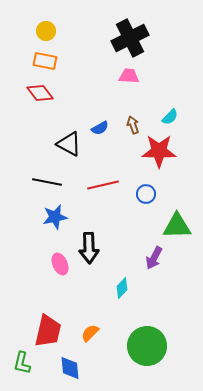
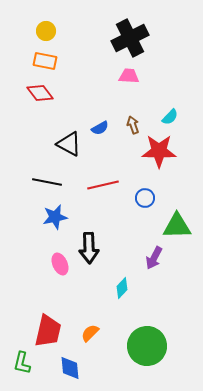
blue circle: moved 1 px left, 4 px down
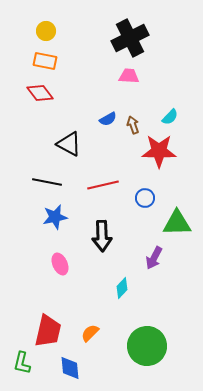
blue semicircle: moved 8 px right, 9 px up
green triangle: moved 3 px up
black arrow: moved 13 px right, 12 px up
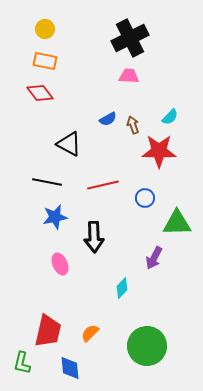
yellow circle: moved 1 px left, 2 px up
black arrow: moved 8 px left, 1 px down
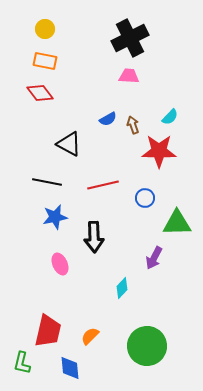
orange semicircle: moved 3 px down
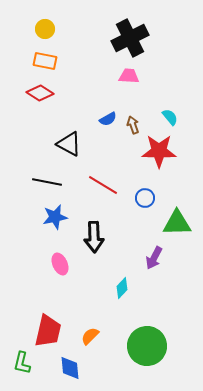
red diamond: rotated 20 degrees counterclockwise
cyan semicircle: rotated 84 degrees counterclockwise
red line: rotated 44 degrees clockwise
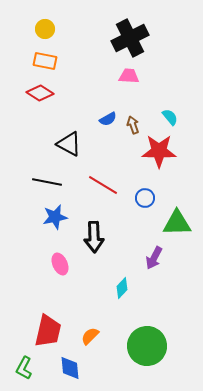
green L-shape: moved 2 px right, 5 px down; rotated 15 degrees clockwise
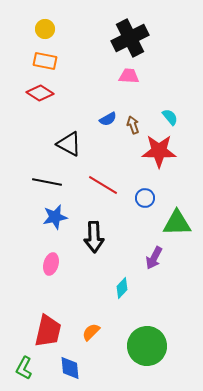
pink ellipse: moved 9 px left; rotated 40 degrees clockwise
orange semicircle: moved 1 px right, 4 px up
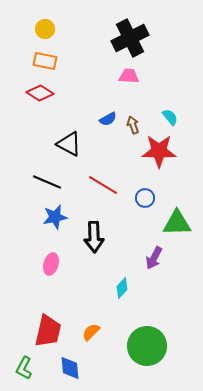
black line: rotated 12 degrees clockwise
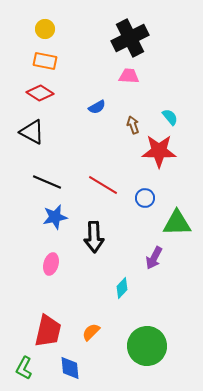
blue semicircle: moved 11 px left, 12 px up
black triangle: moved 37 px left, 12 px up
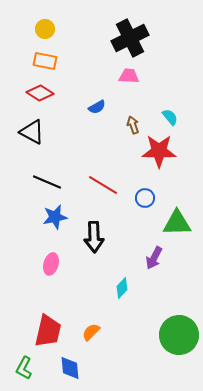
green circle: moved 32 px right, 11 px up
